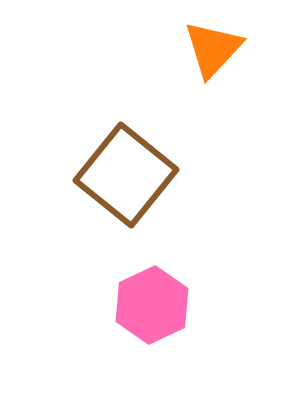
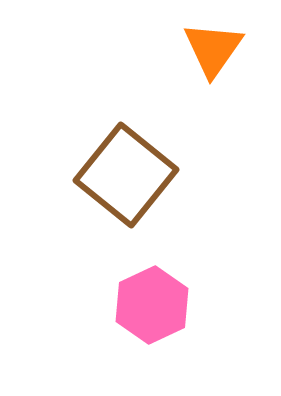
orange triangle: rotated 8 degrees counterclockwise
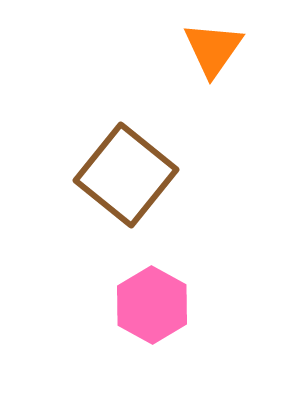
pink hexagon: rotated 6 degrees counterclockwise
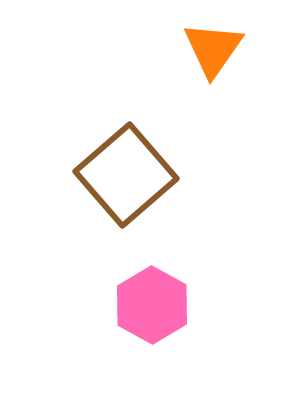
brown square: rotated 10 degrees clockwise
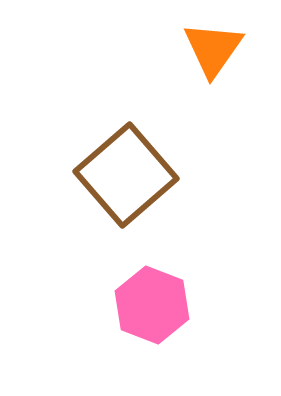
pink hexagon: rotated 8 degrees counterclockwise
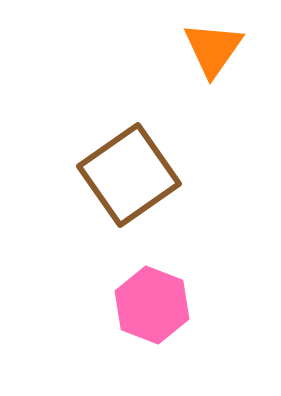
brown square: moved 3 px right; rotated 6 degrees clockwise
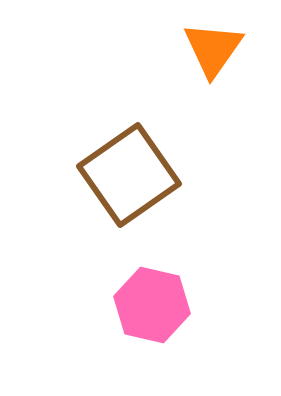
pink hexagon: rotated 8 degrees counterclockwise
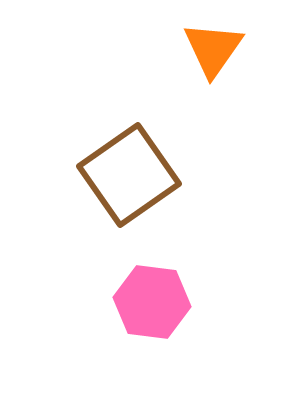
pink hexagon: moved 3 px up; rotated 6 degrees counterclockwise
